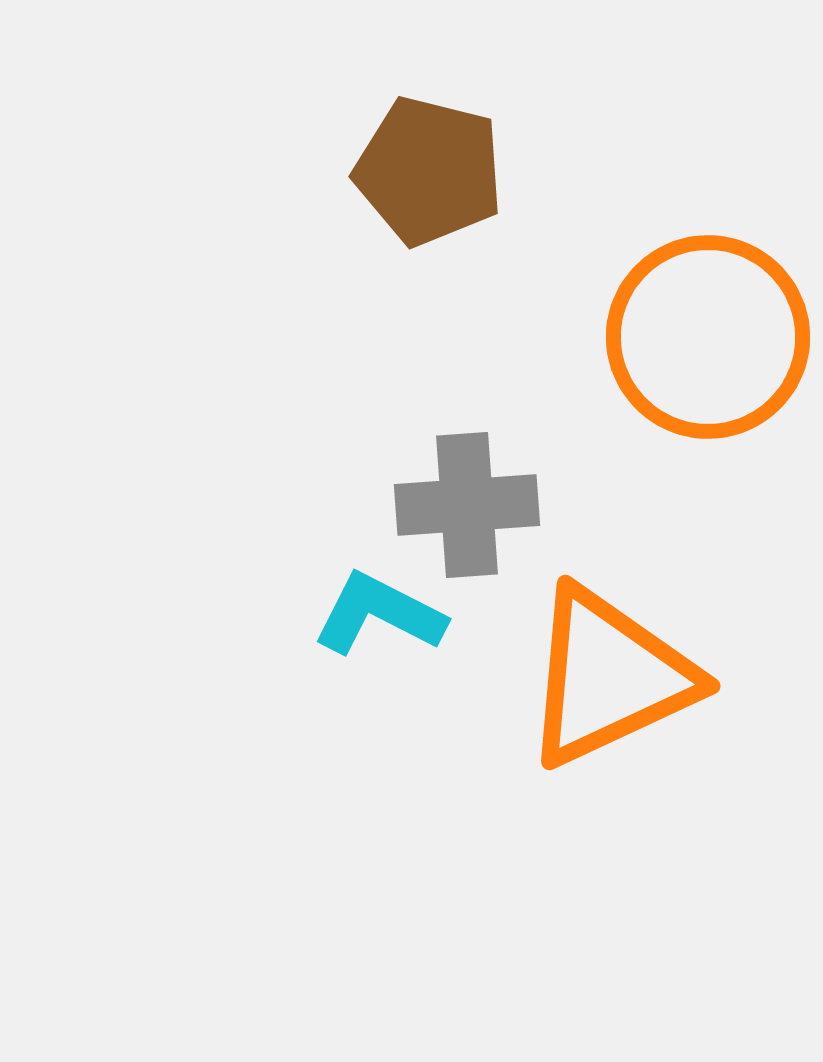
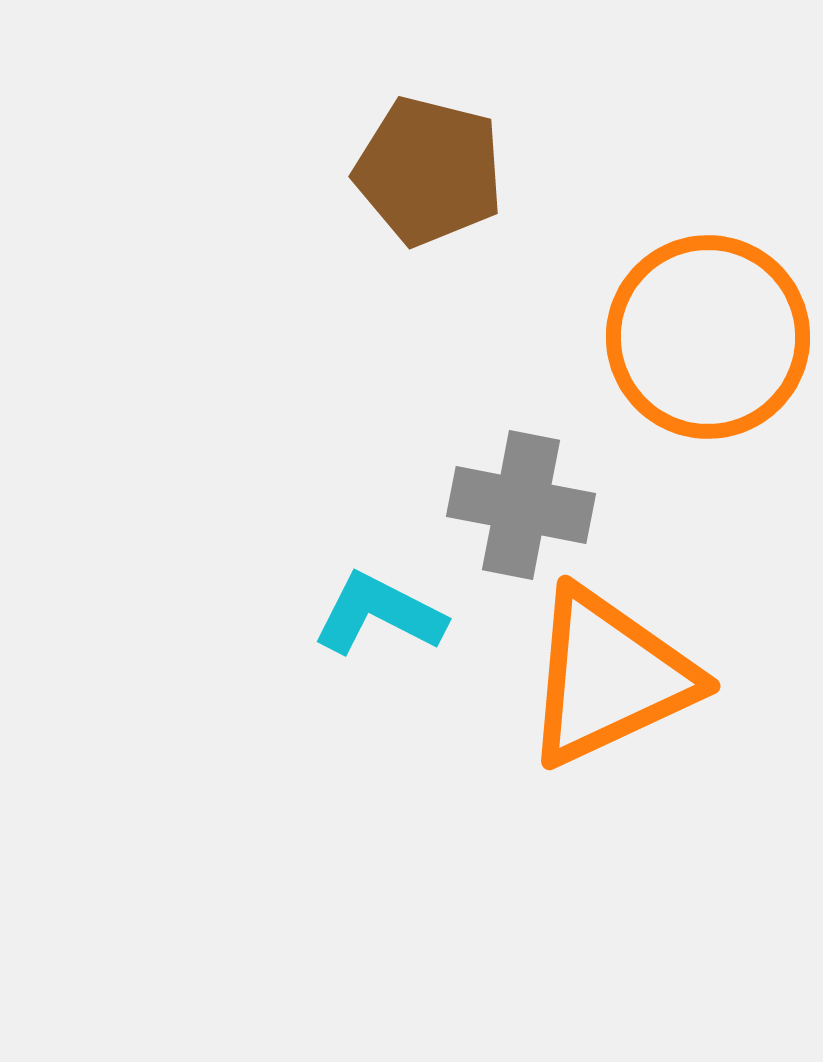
gray cross: moved 54 px right; rotated 15 degrees clockwise
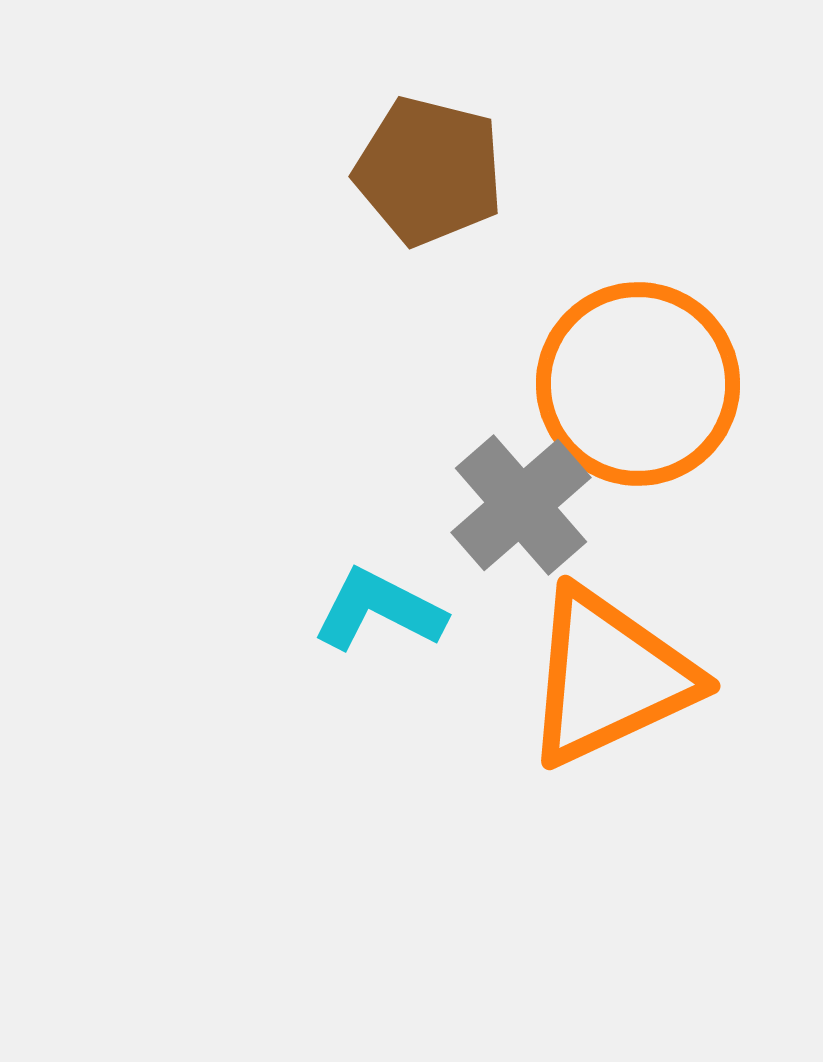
orange circle: moved 70 px left, 47 px down
gray cross: rotated 38 degrees clockwise
cyan L-shape: moved 4 px up
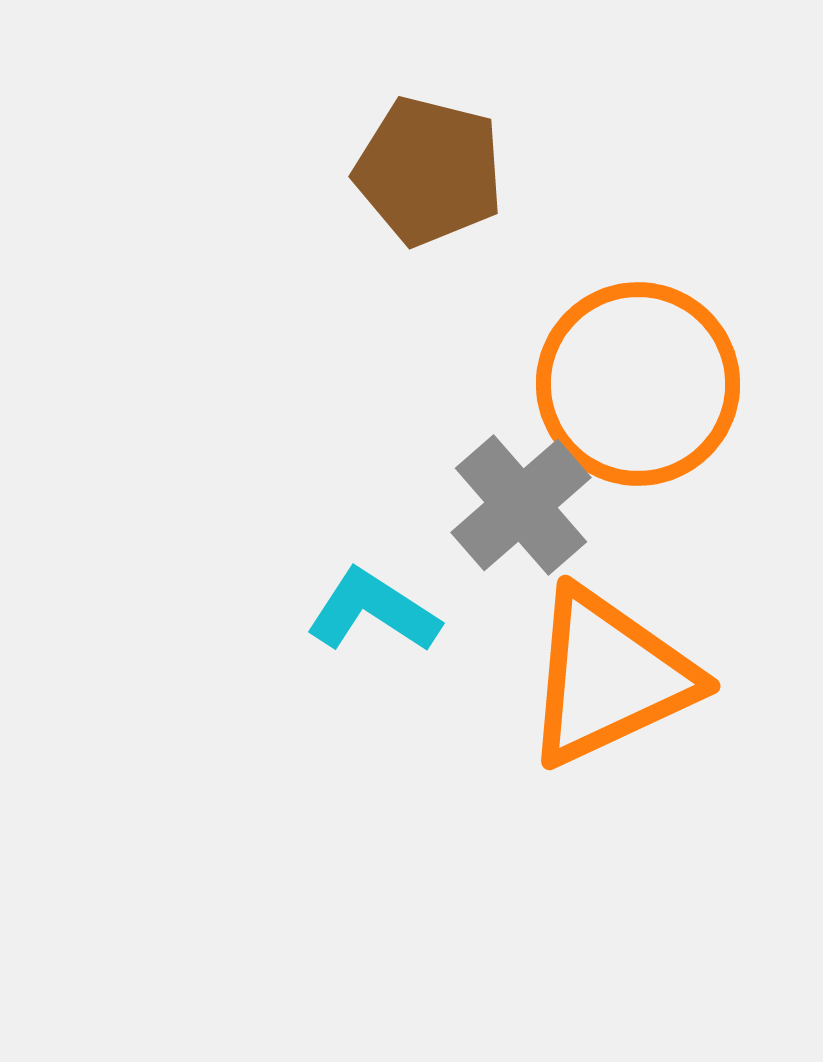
cyan L-shape: moved 6 px left, 1 px down; rotated 6 degrees clockwise
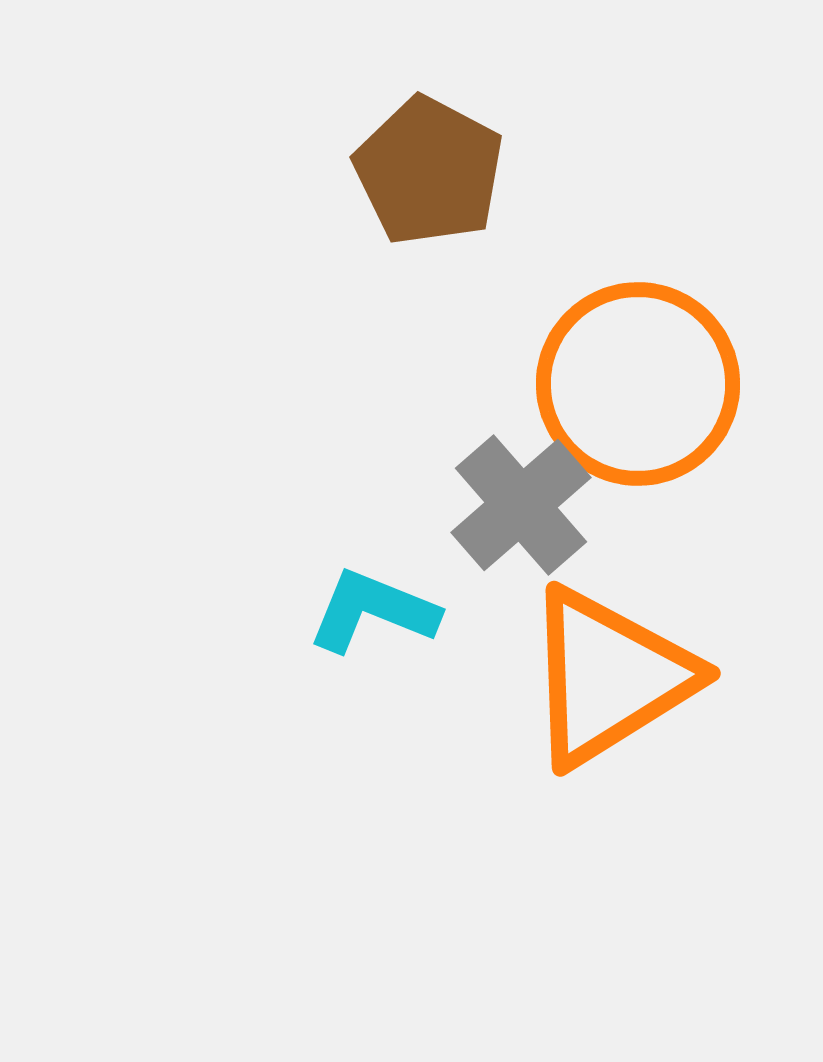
brown pentagon: rotated 14 degrees clockwise
cyan L-shape: rotated 11 degrees counterclockwise
orange triangle: rotated 7 degrees counterclockwise
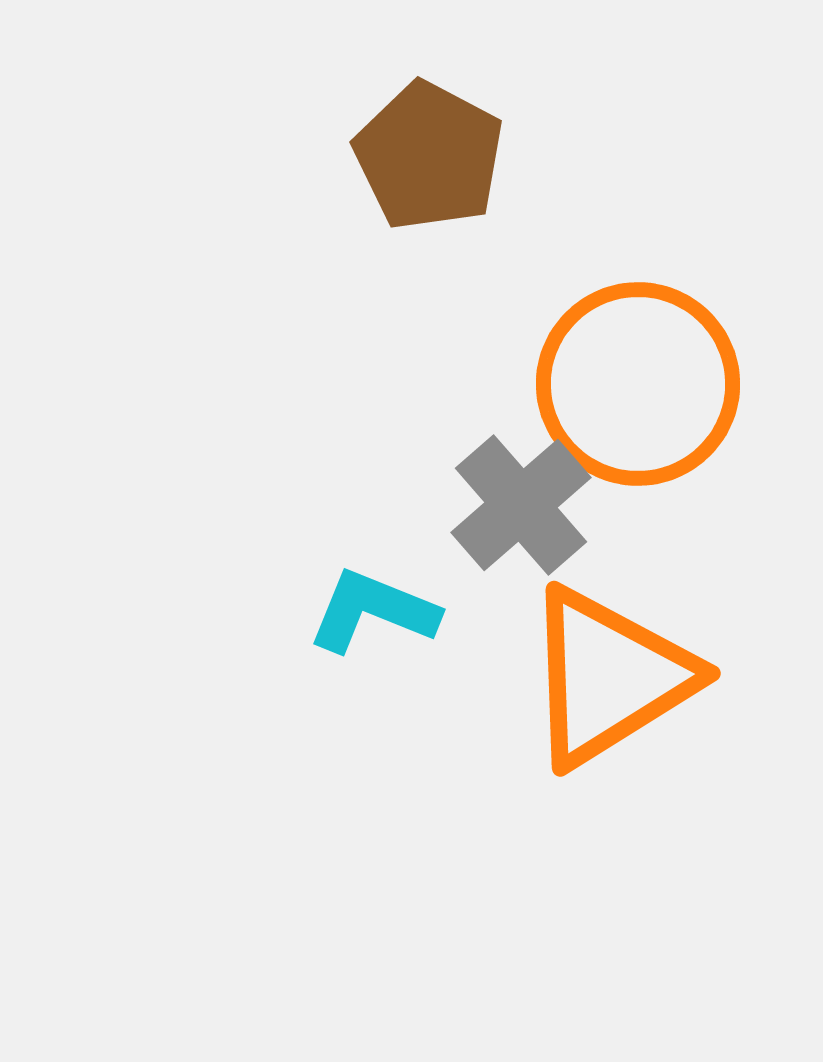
brown pentagon: moved 15 px up
